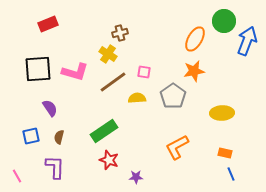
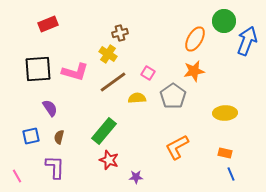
pink square: moved 4 px right, 1 px down; rotated 24 degrees clockwise
yellow ellipse: moved 3 px right
green rectangle: rotated 16 degrees counterclockwise
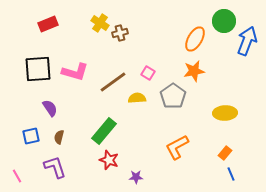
yellow cross: moved 8 px left, 31 px up
orange rectangle: rotated 64 degrees counterclockwise
purple L-shape: rotated 20 degrees counterclockwise
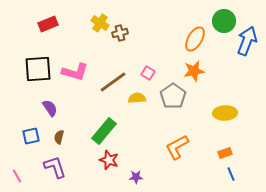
orange rectangle: rotated 32 degrees clockwise
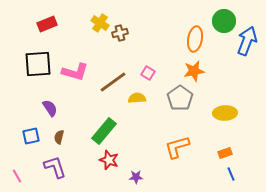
red rectangle: moved 1 px left
orange ellipse: rotated 20 degrees counterclockwise
black square: moved 5 px up
gray pentagon: moved 7 px right, 2 px down
orange L-shape: rotated 12 degrees clockwise
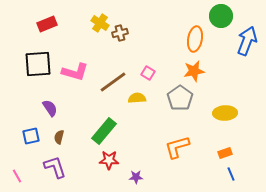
green circle: moved 3 px left, 5 px up
red star: rotated 18 degrees counterclockwise
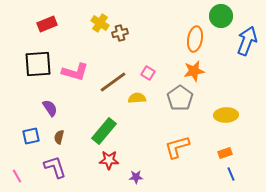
yellow ellipse: moved 1 px right, 2 px down
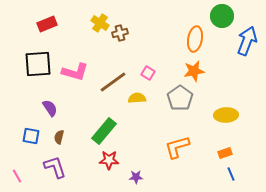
green circle: moved 1 px right
blue square: rotated 24 degrees clockwise
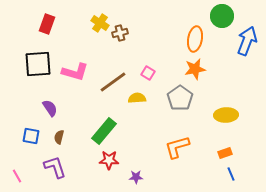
red rectangle: rotated 48 degrees counterclockwise
orange star: moved 1 px right, 2 px up
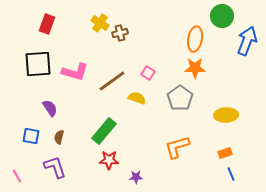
orange star: moved 1 px up; rotated 10 degrees clockwise
brown line: moved 1 px left, 1 px up
yellow semicircle: rotated 24 degrees clockwise
